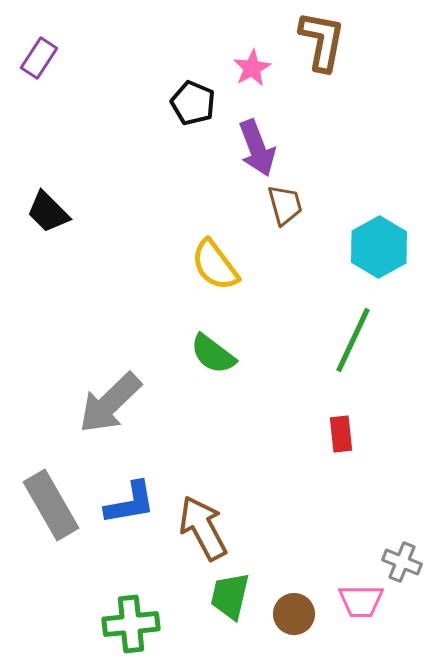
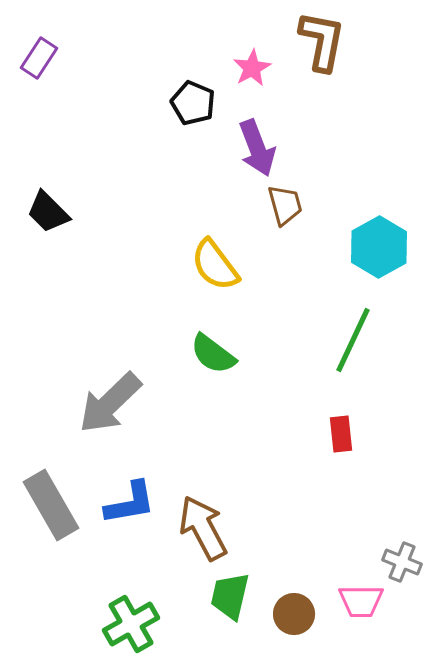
green cross: rotated 24 degrees counterclockwise
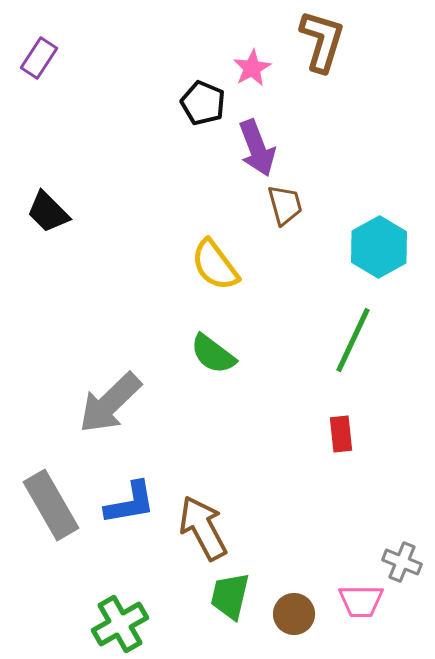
brown L-shape: rotated 6 degrees clockwise
black pentagon: moved 10 px right
green cross: moved 11 px left
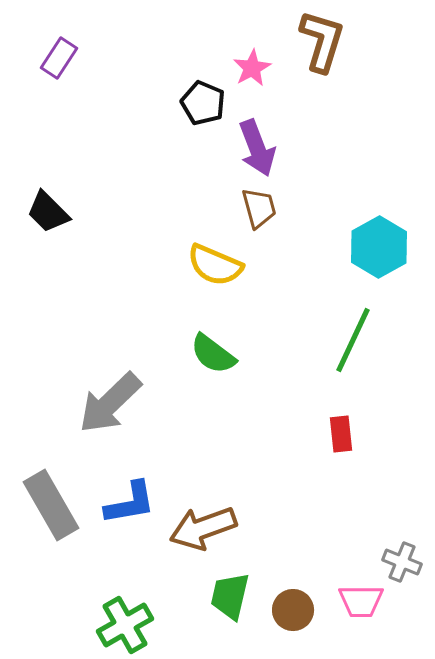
purple rectangle: moved 20 px right
brown trapezoid: moved 26 px left, 3 px down
yellow semicircle: rotated 30 degrees counterclockwise
brown arrow: rotated 82 degrees counterclockwise
brown circle: moved 1 px left, 4 px up
green cross: moved 5 px right, 1 px down
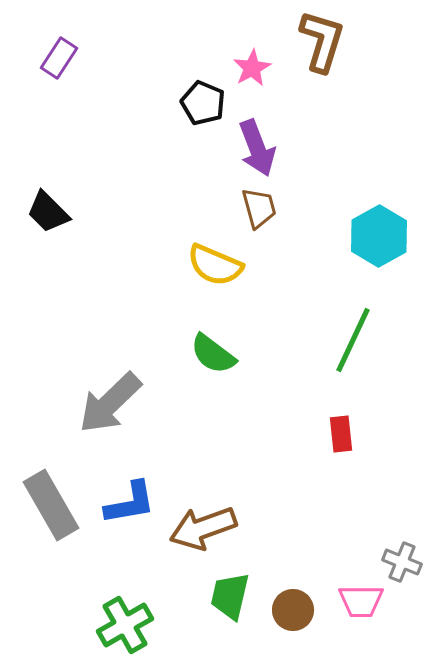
cyan hexagon: moved 11 px up
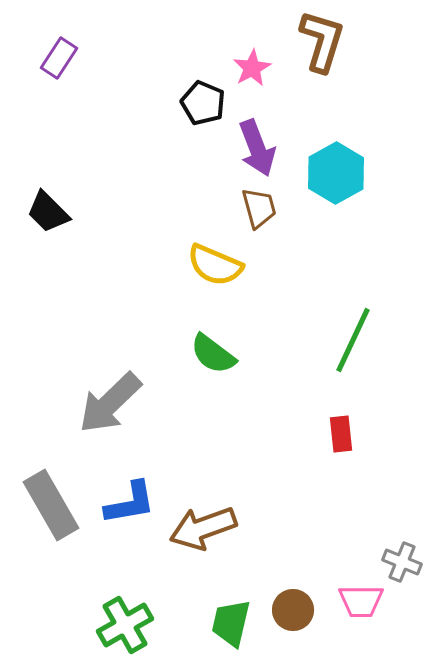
cyan hexagon: moved 43 px left, 63 px up
green trapezoid: moved 1 px right, 27 px down
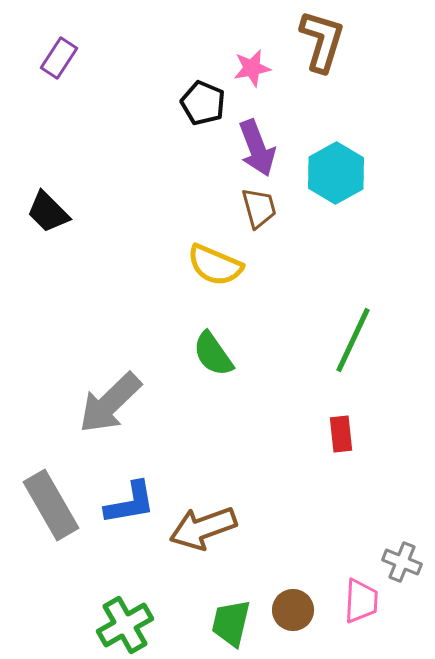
pink star: rotated 18 degrees clockwise
green semicircle: rotated 18 degrees clockwise
pink trapezoid: rotated 87 degrees counterclockwise
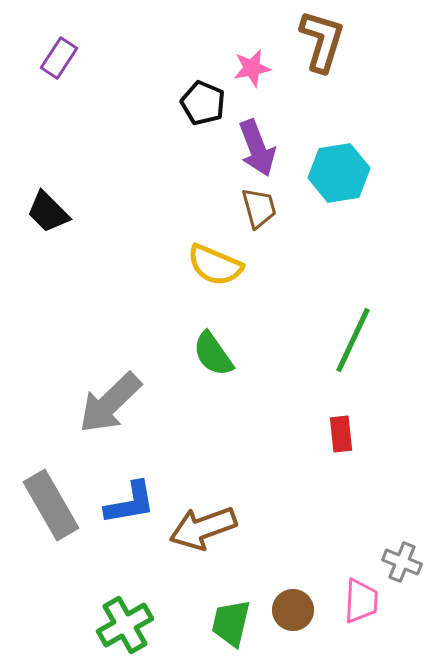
cyan hexagon: moved 3 px right; rotated 20 degrees clockwise
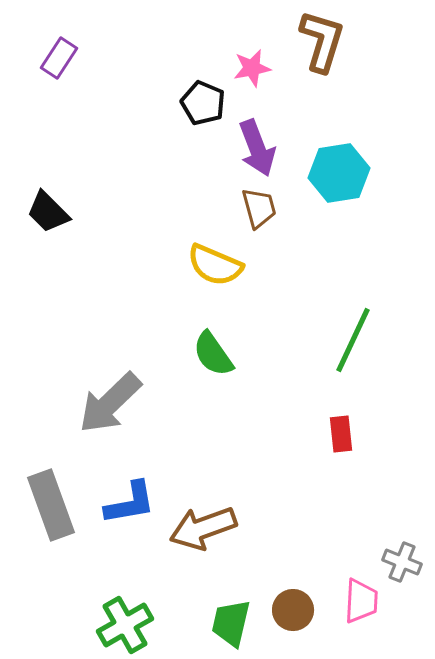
gray rectangle: rotated 10 degrees clockwise
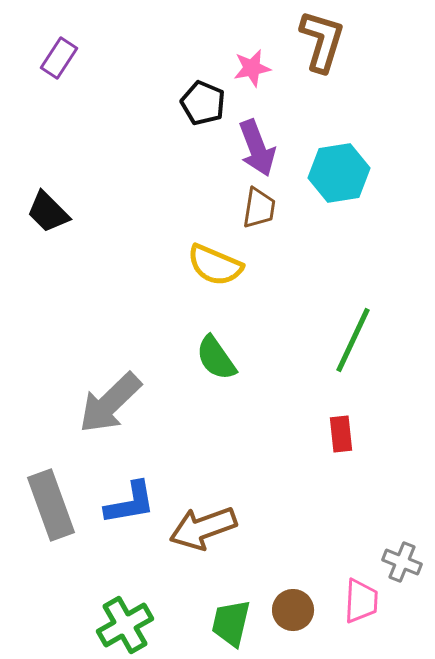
brown trapezoid: rotated 24 degrees clockwise
green semicircle: moved 3 px right, 4 px down
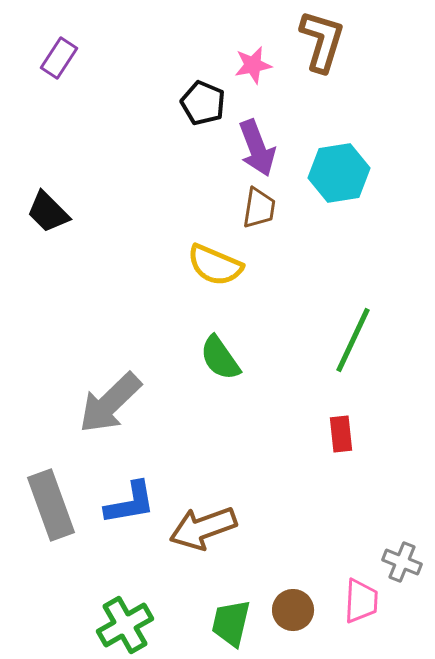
pink star: moved 1 px right, 3 px up
green semicircle: moved 4 px right
